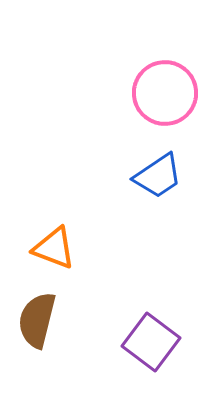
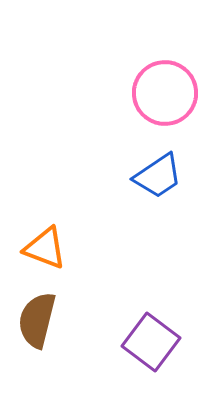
orange triangle: moved 9 px left
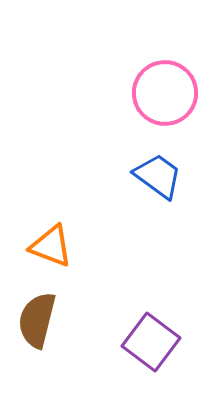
blue trapezoid: rotated 110 degrees counterclockwise
orange triangle: moved 6 px right, 2 px up
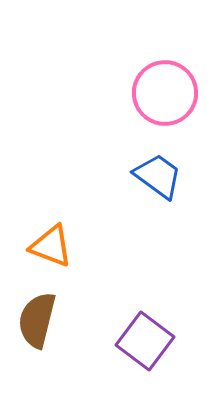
purple square: moved 6 px left, 1 px up
